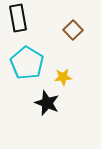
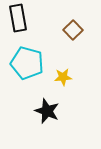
cyan pentagon: rotated 16 degrees counterclockwise
black star: moved 8 px down
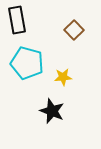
black rectangle: moved 1 px left, 2 px down
brown square: moved 1 px right
black star: moved 5 px right
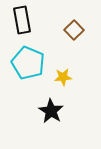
black rectangle: moved 5 px right
cyan pentagon: moved 1 px right; rotated 8 degrees clockwise
black star: moved 1 px left; rotated 10 degrees clockwise
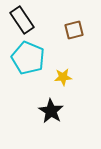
black rectangle: rotated 24 degrees counterclockwise
brown square: rotated 30 degrees clockwise
cyan pentagon: moved 5 px up
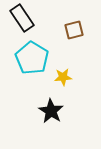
black rectangle: moved 2 px up
cyan pentagon: moved 4 px right; rotated 8 degrees clockwise
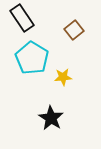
brown square: rotated 24 degrees counterclockwise
black star: moved 7 px down
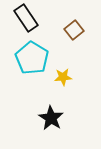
black rectangle: moved 4 px right
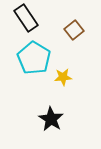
cyan pentagon: moved 2 px right
black star: moved 1 px down
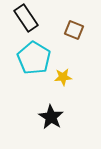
brown square: rotated 30 degrees counterclockwise
black star: moved 2 px up
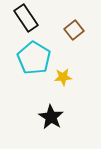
brown square: rotated 30 degrees clockwise
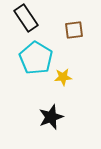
brown square: rotated 30 degrees clockwise
cyan pentagon: moved 2 px right
black star: rotated 20 degrees clockwise
